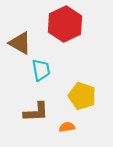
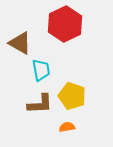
yellow pentagon: moved 10 px left
brown L-shape: moved 4 px right, 8 px up
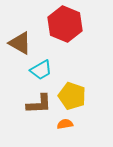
red hexagon: rotated 12 degrees counterclockwise
cyan trapezoid: rotated 70 degrees clockwise
brown L-shape: moved 1 px left
orange semicircle: moved 2 px left, 3 px up
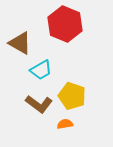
brown L-shape: rotated 40 degrees clockwise
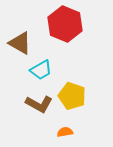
brown L-shape: rotated 8 degrees counterclockwise
orange semicircle: moved 8 px down
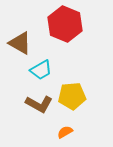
yellow pentagon: rotated 24 degrees counterclockwise
orange semicircle: rotated 21 degrees counterclockwise
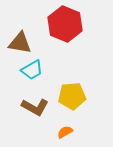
brown triangle: rotated 20 degrees counterclockwise
cyan trapezoid: moved 9 px left
brown L-shape: moved 4 px left, 3 px down
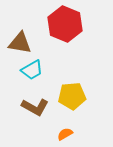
orange semicircle: moved 2 px down
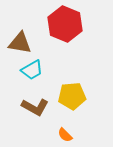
orange semicircle: moved 1 px down; rotated 105 degrees counterclockwise
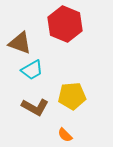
brown triangle: rotated 10 degrees clockwise
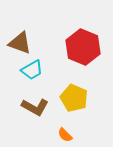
red hexagon: moved 18 px right, 23 px down
yellow pentagon: moved 2 px right, 2 px down; rotated 28 degrees clockwise
